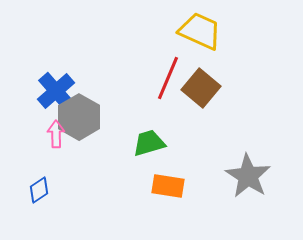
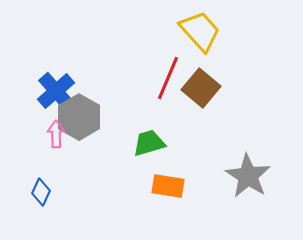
yellow trapezoid: rotated 24 degrees clockwise
blue diamond: moved 2 px right, 2 px down; rotated 32 degrees counterclockwise
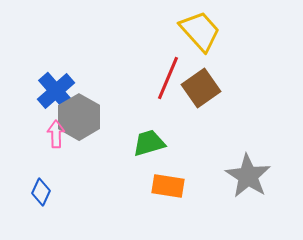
brown square: rotated 15 degrees clockwise
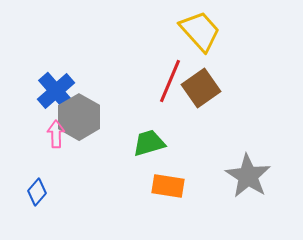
red line: moved 2 px right, 3 px down
blue diamond: moved 4 px left; rotated 16 degrees clockwise
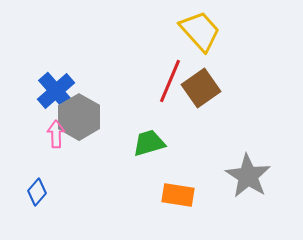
orange rectangle: moved 10 px right, 9 px down
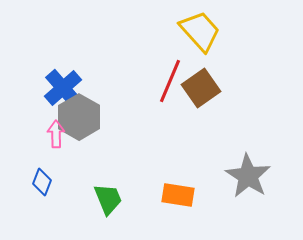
blue cross: moved 7 px right, 3 px up
green trapezoid: moved 41 px left, 56 px down; rotated 84 degrees clockwise
blue diamond: moved 5 px right, 10 px up; rotated 20 degrees counterclockwise
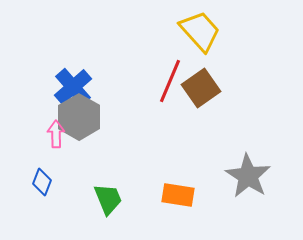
blue cross: moved 10 px right, 1 px up
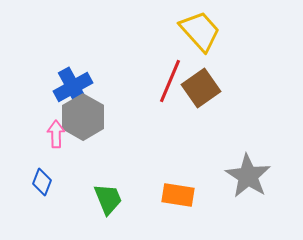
blue cross: rotated 12 degrees clockwise
gray hexagon: moved 4 px right
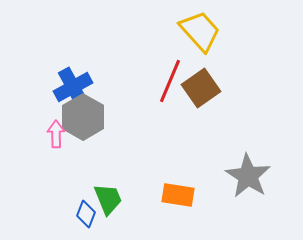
blue diamond: moved 44 px right, 32 px down
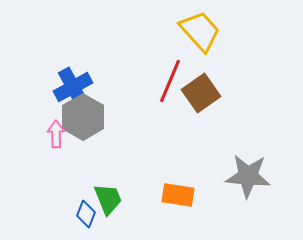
brown square: moved 5 px down
gray star: rotated 27 degrees counterclockwise
